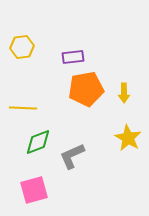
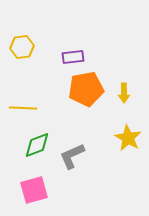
green diamond: moved 1 px left, 3 px down
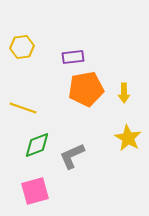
yellow line: rotated 16 degrees clockwise
pink square: moved 1 px right, 1 px down
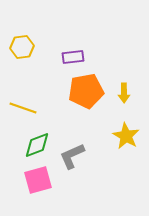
orange pentagon: moved 2 px down
yellow star: moved 2 px left, 2 px up
pink square: moved 3 px right, 11 px up
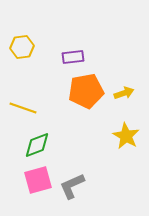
yellow arrow: rotated 108 degrees counterclockwise
gray L-shape: moved 30 px down
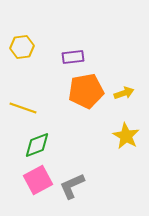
pink square: rotated 12 degrees counterclockwise
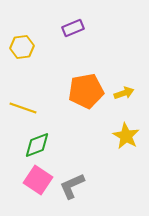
purple rectangle: moved 29 px up; rotated 15 degrees counterclockwise
pink square: rotated 28 degrees counterclockwise
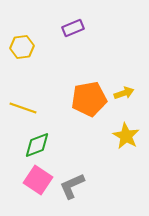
orange pentagon: moved 3 px right, 8 px down
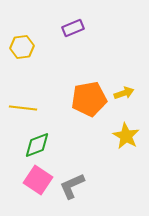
yellow line: rotated 12 degrees counterclockwise
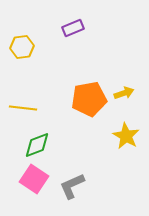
pink square: moved 4 px left, 1 px up
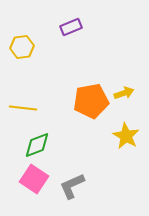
purple rectangle: moved 2 px left, 1 px up
orange pentagon: moved 2 px right, 2 px down
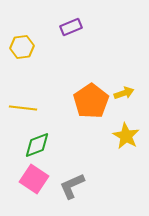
orange pentagon: rotated 24 degrees counterclockwise
